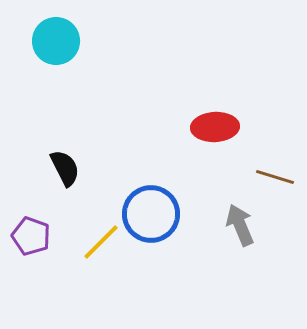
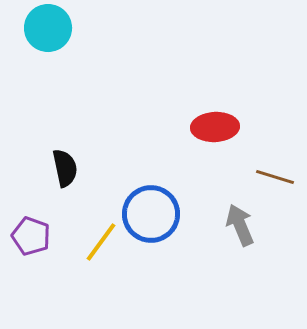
cyan circle: moved 8 px left, 13 px up
black semicircle: rotated 15 degrees clockwise
yellow line: rotated 9 degrees counterclockwise
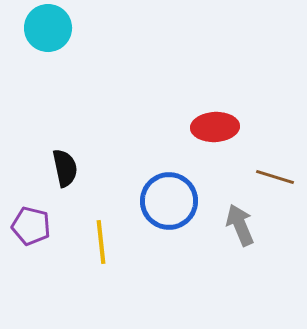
blue circle: moved 18 px right, 13 px up
purple pentagon: moved 10 px up; rotated 6 degrees counterclockwise
yellow line: rotated 42 degrees counterclockwise
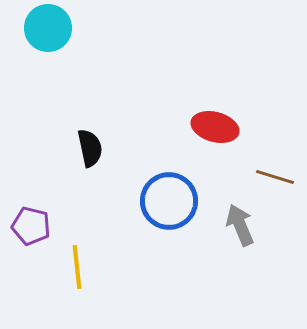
red ellipse: rotated 18 degrees clockwise
black semicircle: moved 25 px right, 20 px up
yellow line: moved 24 px left, 25 px down
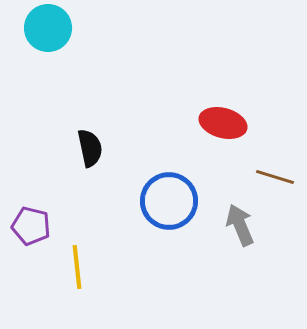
red ellipse: moved 8 px right, 4 px up
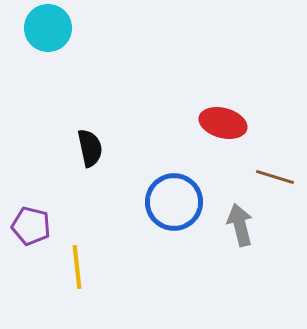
blue circle: moved 5 px right, 1 px down
gray arrow: rotated 9 degrees clockwise
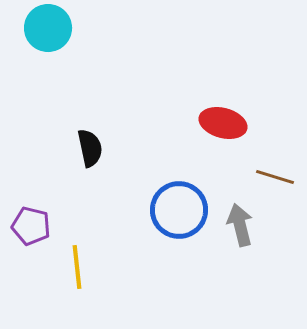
blue circle: moved 5 px right, 8 px down
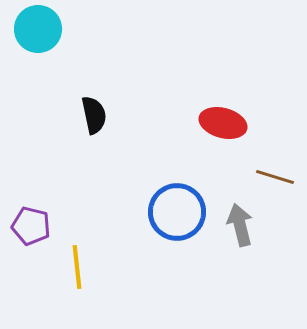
cyan circle: moved 10 px left, 1 px down
black semicircle: moved 4 px right, 33 px up
blue circle: moved 2 px left, 2 px down
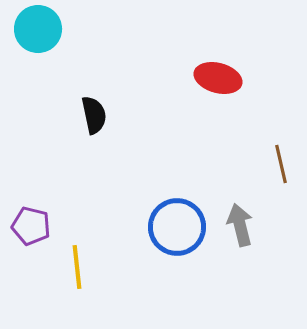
red ellipse: moved 5 px left, 45 px up
brown line: moved 6 px right, 13 px up; rotated 60 degrees clockwise
blue circle: moved 15 px down
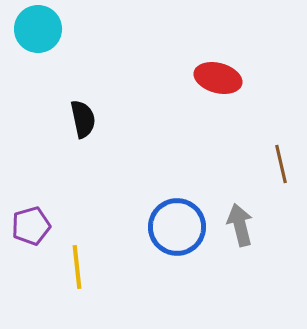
black semicircle: moved 11 px left, 4 px down
purple pentagon: rotated 30 degrees counterclockwise
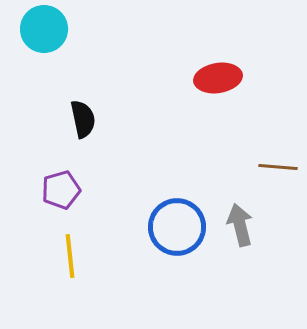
cyan circle: moved 6 px right
red ellipse: rotated 24 degrees counterclockwise
brown line: moved 3 px left, 3 px down; rotated 72 degrees counterclockwise
purple pentagon: moved 30 px right, 36 px up
yellow line: moved 7 px left, 11 px up
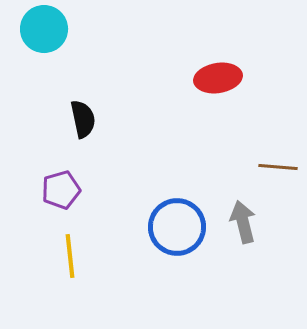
gray arrow: moved 3 px right, 3 px up
